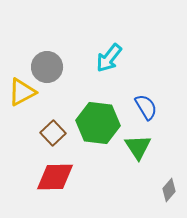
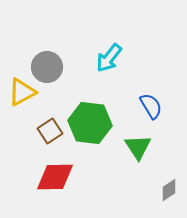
blue semicircle: moved 5 px right, 1 px up
green hexagon: moved 8 px left
brown square: moved 3 px left, 2 px up; rotated 10 degrees clockwise
gray diamond: rotated 15 degrees clockwise
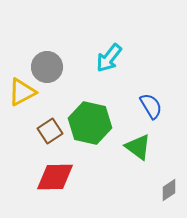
green hexagon: rotated 6 degrees clockwise
green triangle: rotated 20 degrees counterclockwise
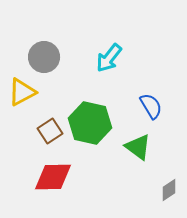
gray circle: moved 3 px left, 10 px up
red diamond: moved 2 px left
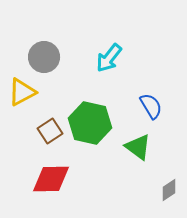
red diamond: moved 2 px left, 2 px down
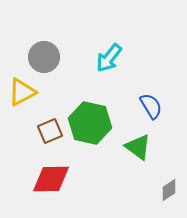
brown square: rotated 10 degrees clockwise
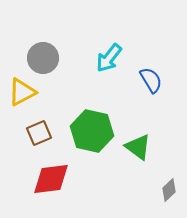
gray circle: moved 1 px left, 1 px down
blue semicircle: moved 26 px up
green hexagon: moved 2 px right, 8 px down
brown square: moved 11 px left, 2 px down
red diamond: rotated 6 degrees counterclockwise
gray diamond: rotated 10 degrees counterclockwise
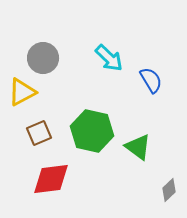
cyan arrow: rotated 84 degrees counterclockwise
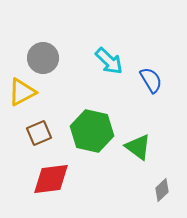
cyan arrow: moved 3 px down
gray diamond: moved 7 px left
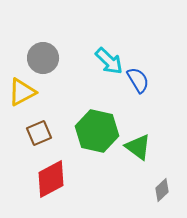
blue semicircle: moved 13 px left
green hexagon: moved 5 px right
red diamond: rotated 21 degrees counterclockwise
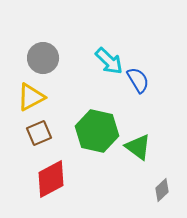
yellow triangle: moved 9 px right, 5 px down
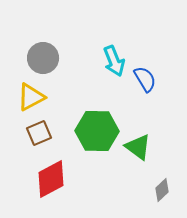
cyan arrow: moved 5 px right; rotated 24 degrees clockwise
blue semicircle: moved 7 px right, 1 px up
green hexagon: rotated 12 degrees counterclockwise
